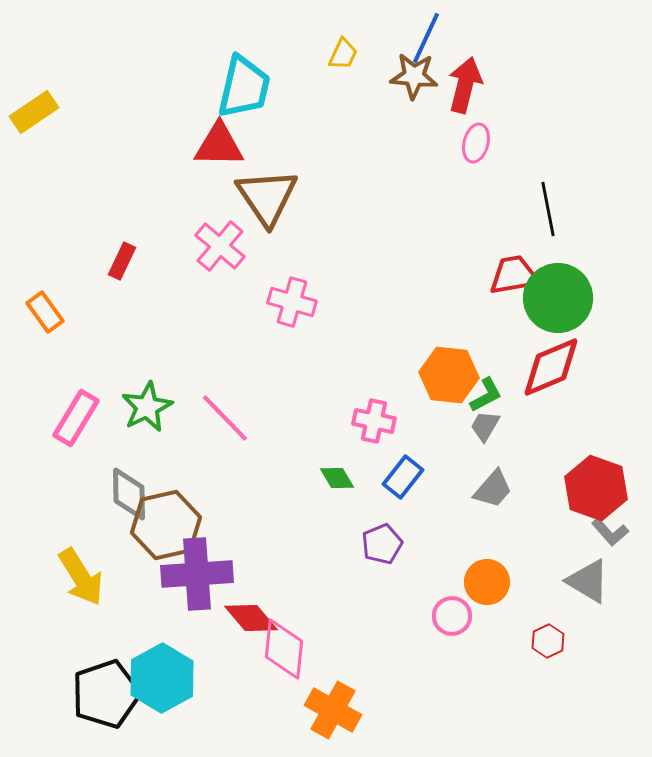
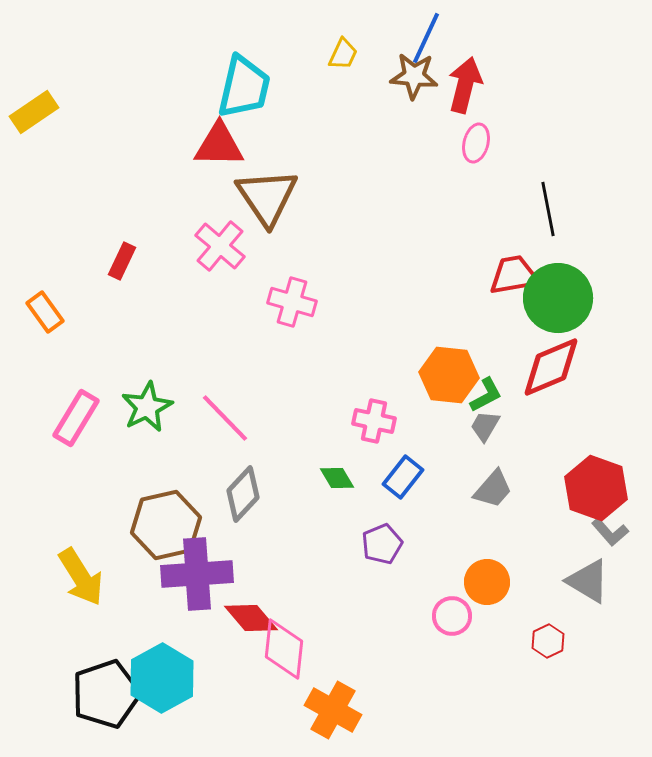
gray diamond at (129, 494): moved 114 px right; rotated 44 degrees clockwise
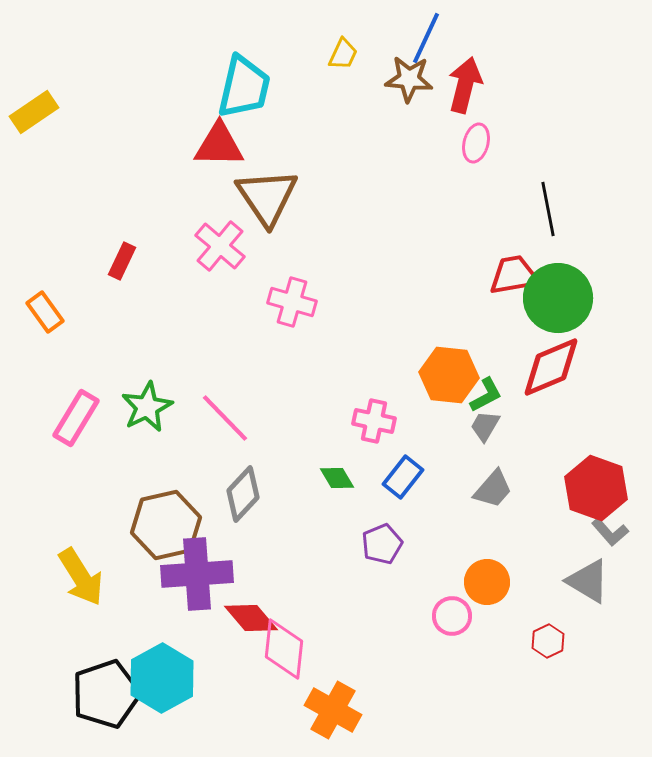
brown star at (414, 76): moved 5 px left, 3 px down
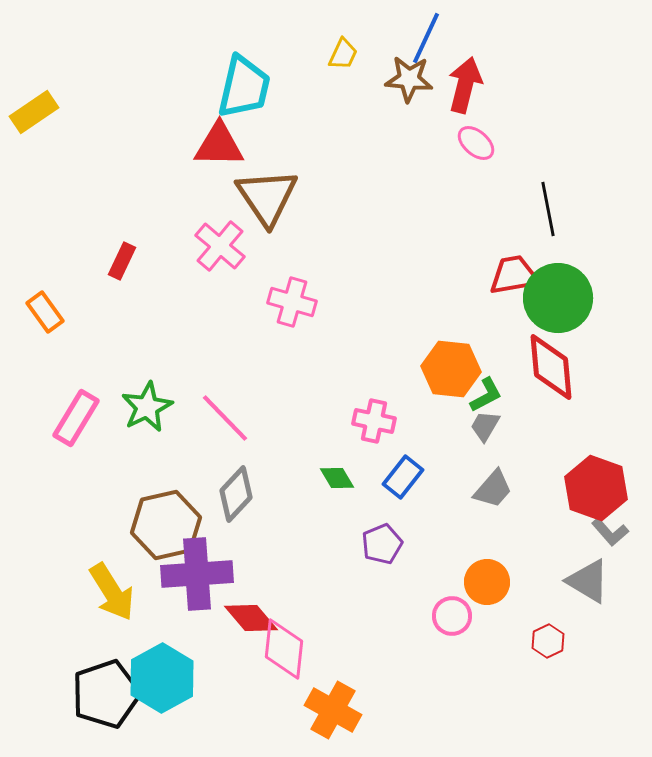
pink ellipse at (476, 143): rotated 63 degrees counterclockwise
red diamond at (551, 367): rotated 72 degrees counterclockwise
orange hexagon at (449, 375): moved 2 px right, 6 px up
gray diamond at (243, 494): moved 7 px left
yellow arrow at (81, 577): moved 31 px right, 15 px down
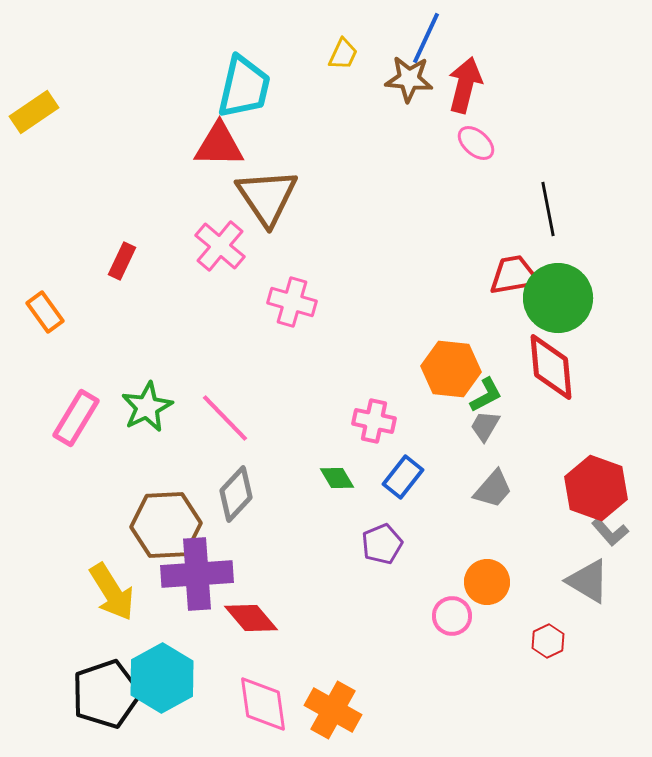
brown hexagon at (166, 525): rotated 10 degrees clockwise
pink diamond at (284, 649): moved 21 px left, 55 px down; rotated 14 degrees counterclockwise
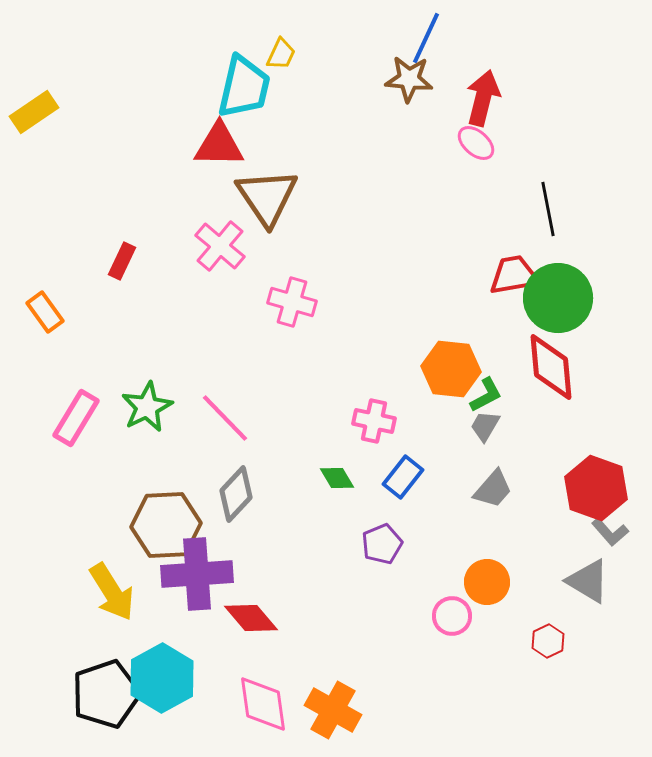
yellow trapezoid at (343, 54): moved 62 px left
red arrow at (465, 85): moved 18 px right, 13 px down
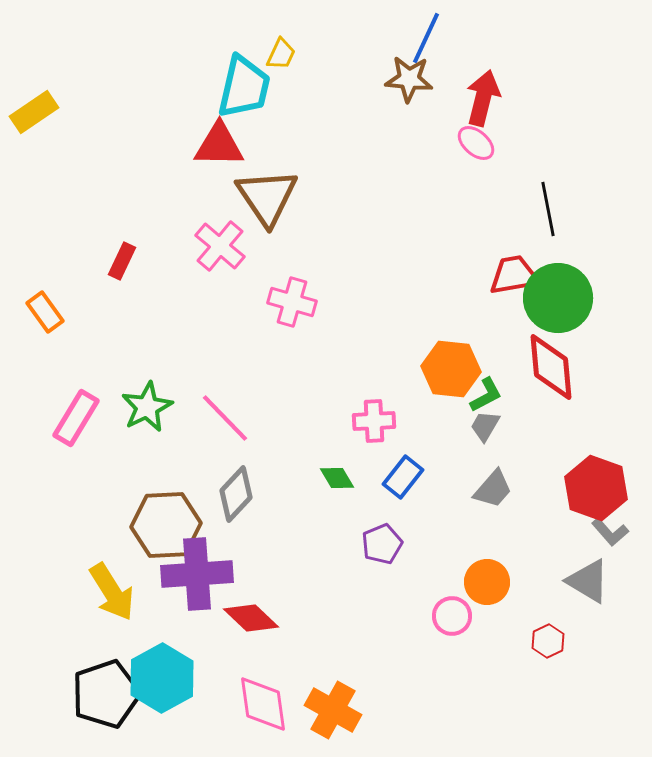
pink cross at (374, 421): rotated 15 degrees counterclockwise
red diamond at (251, 618): rotated 6 degrees counterclockwise
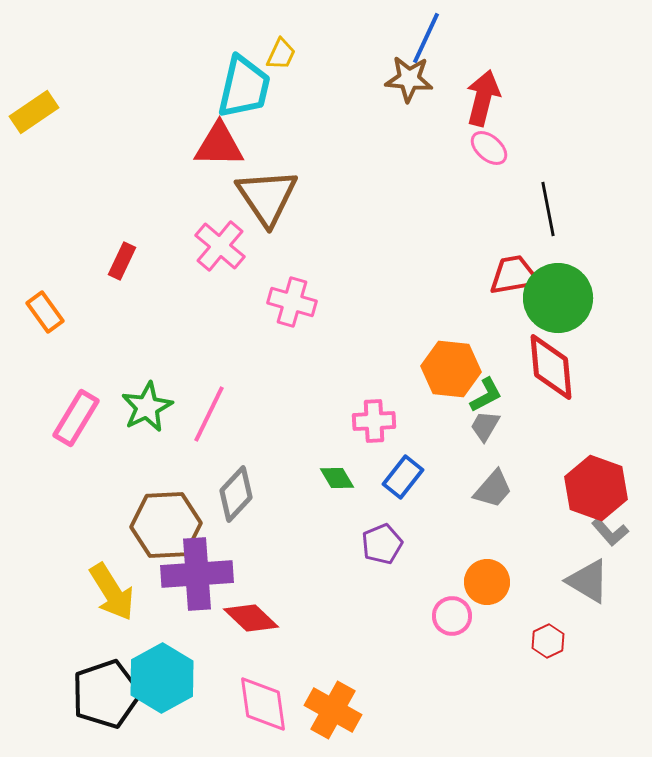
pink ellipse at (476, 143): moved 13 px right, 5 px down
pink line at (225, 418): moved 16 px left, 4 px up; rotated 70 degrees clockwise
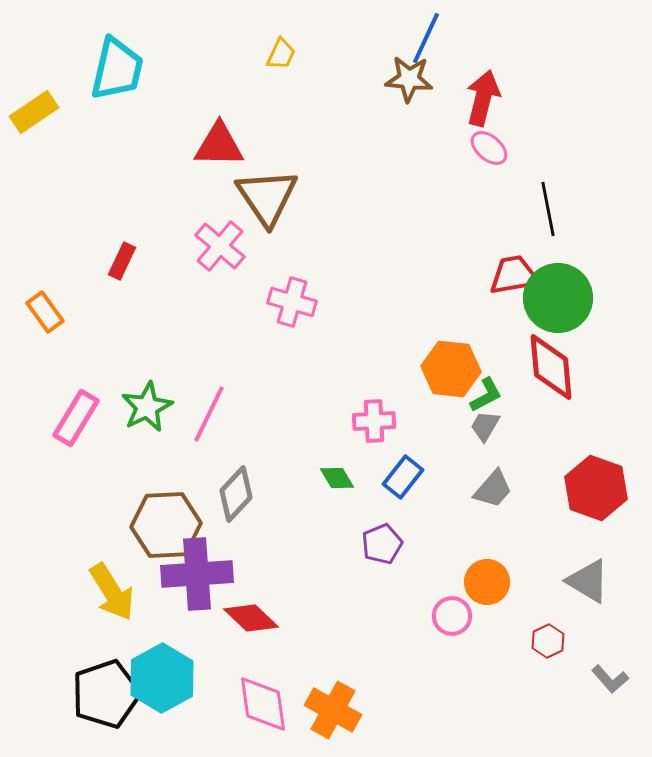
cyan trapezoid at (244, 87): moved 127 px left, 18 px up
gray L-shape at (610, 532): moved 147 px down
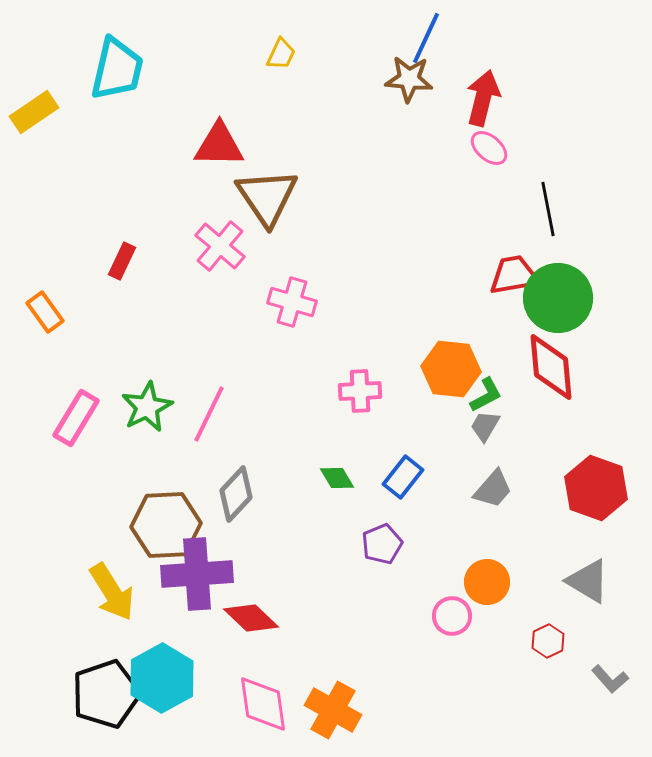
pink cross at (374, 421): moved 14 px left, 30 px up
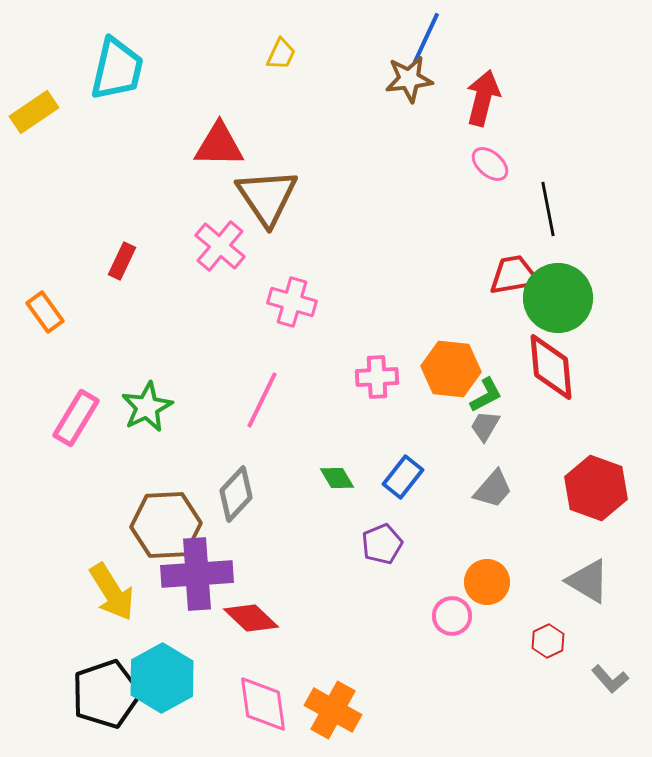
brown star at (409, 79): rotated 12 degrees counterclockwise
pink ellipse at (489, 148): moved 1 px right, 16 px down
pink cross at (360, 391): moved 17 px right, 14 px up
pink line at (209, 414): moved 53 px right, 14 px up
